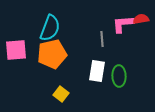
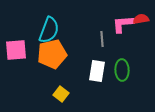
cyan semicircle: moved 1 px left, 2 px down
green ellipse: moved 3 px right, 6 px up
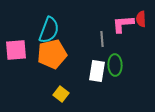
red semicircle: rotated 84 degrees counterclockwise
green ellipse: moved 7 px left, 5 px up
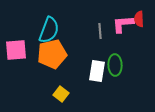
red semicircle: moved 2 px left
gray line: moved 2 px left, 8 px up
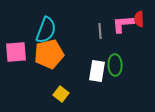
cyan semicircle: moved 3 px left
pink square: moved 2 px down
orange pentagon: moved 3 px left
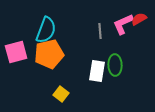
red semicircle: rotated 63 degrees clockwise
pink L-shape: rotated 20 degrees counterclockwise
pink square: rotated 10 degrees counterclockwise
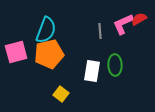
white rectangle: moved 5 px left
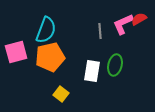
orange pentagon: moved 1 px right, 3 px down
green ellipse: rotated 15 degrees clockwise
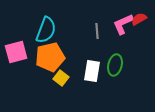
gray line: moved 3 px left
yellow square: moved 16 px up
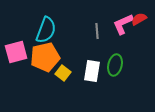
orange pentagon: moved 5 px left
yellow square: moved 2 px right, 5 px up
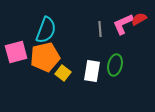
gray line: moved 3 px right, 2 px up
